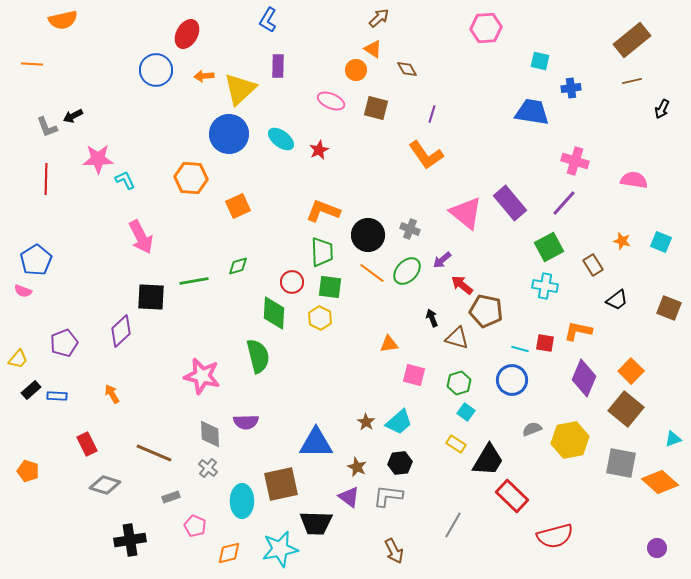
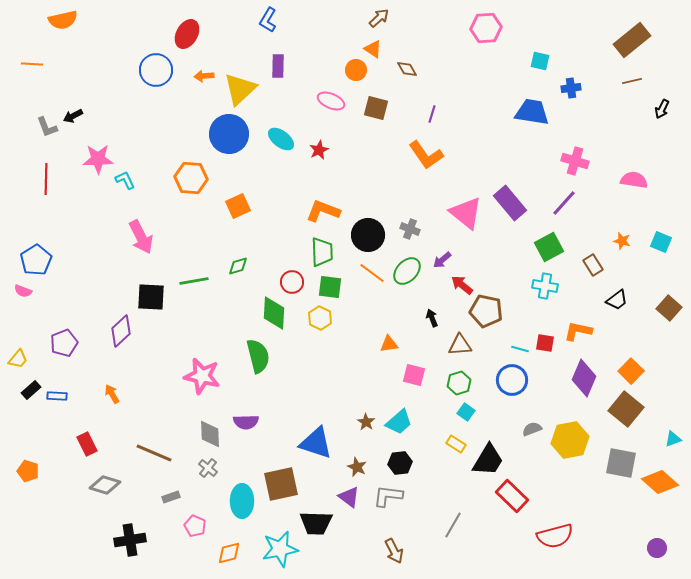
brown square at (669, 308): rotated 20 degrees clockwise
brown triangle at (457, 338): moved 3 px right, 7 px down; rotated 20 degrees counterclockwise
blue triangle at (316, 443): rotated 18 degrees clockwise
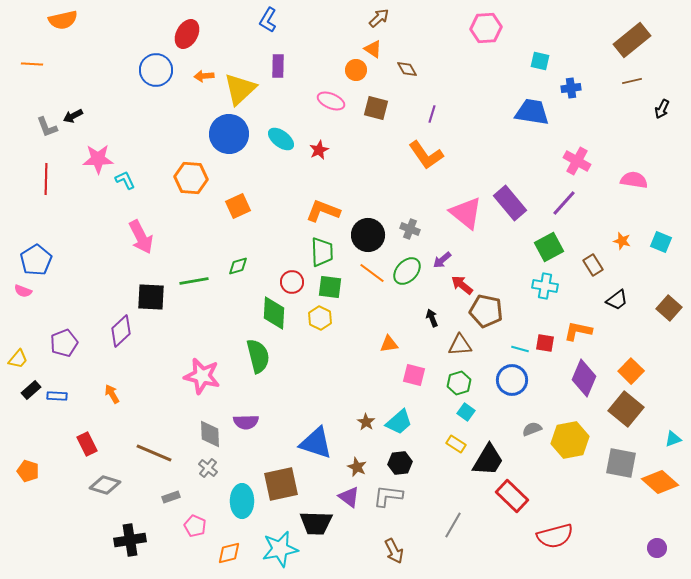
pink cross at (575, 161): moved 2 px right; rotated 12 degrees clockwise
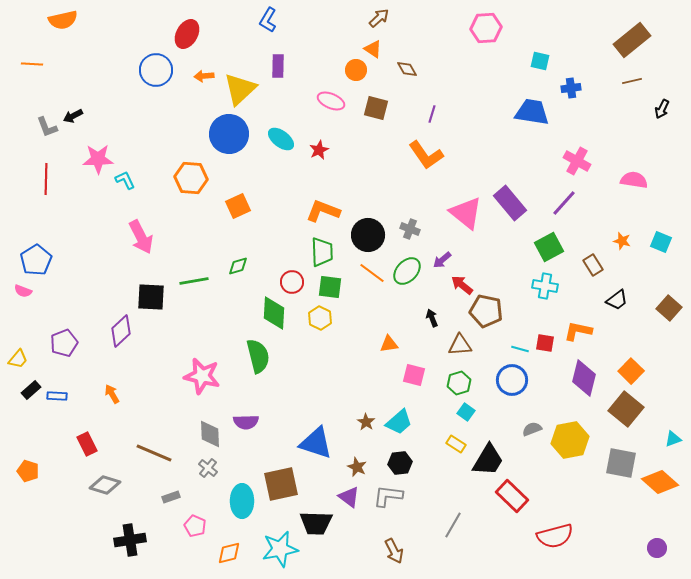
purple diamond at (584, 378): rotated 9 degrees counterclockwise
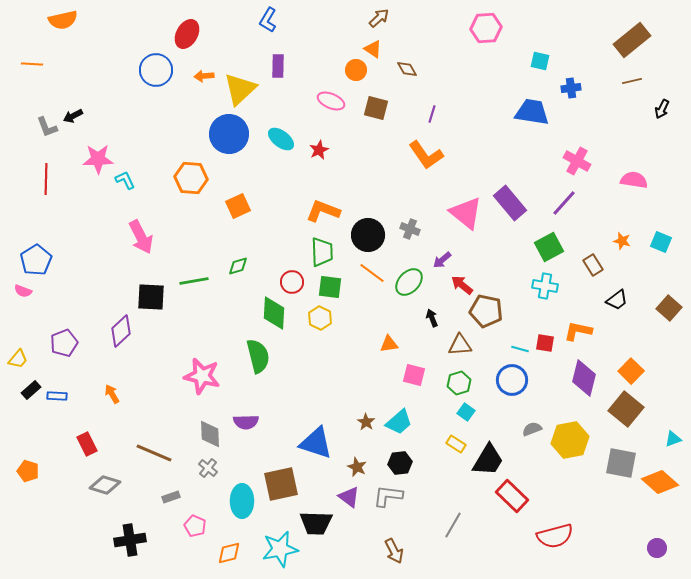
green ellipse at (407, 271): moved 2 px right, 11 px down
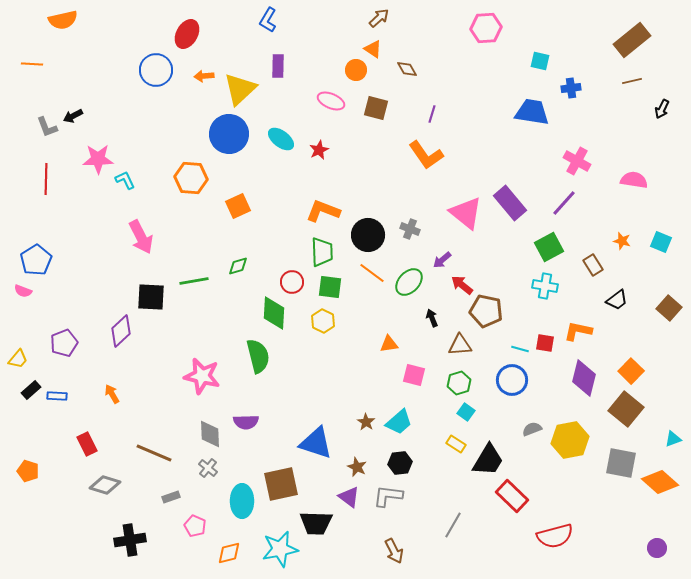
yellow hexagon at (320, 318): moved 3 px right, 3 px down
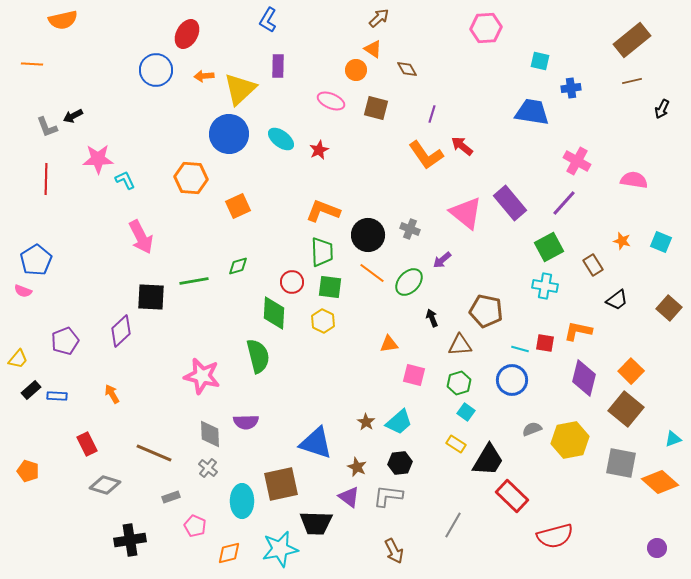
red arrow at (462, 285): moved 139 px up
purple pentagon at (64, 343): moved 1 px right, 2 px up
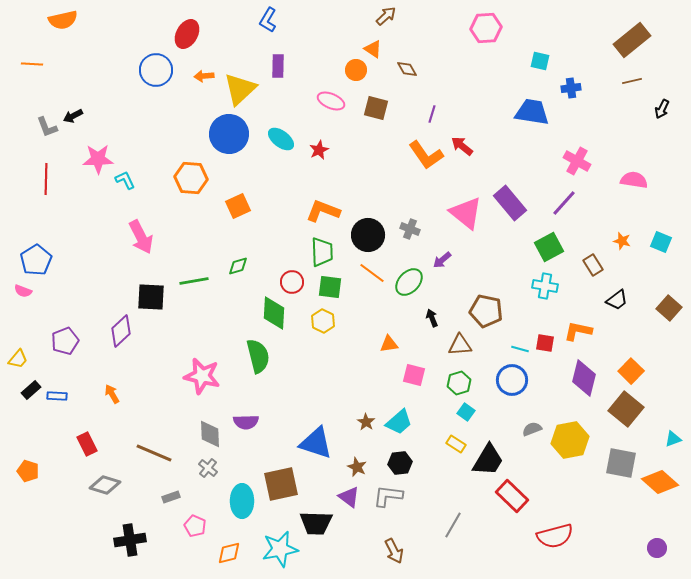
brown arrow at (379, 18): moved 7 px right, 2 px up
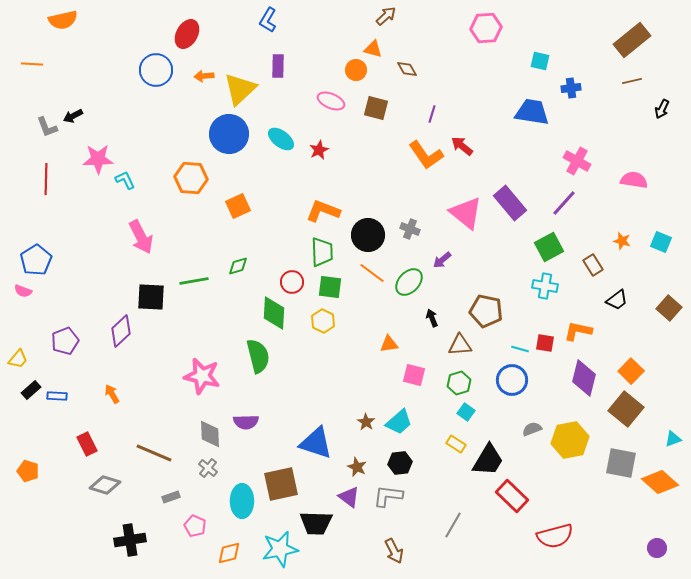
orange triangle at (373, 49): rotated 18 degrees counterclockwise
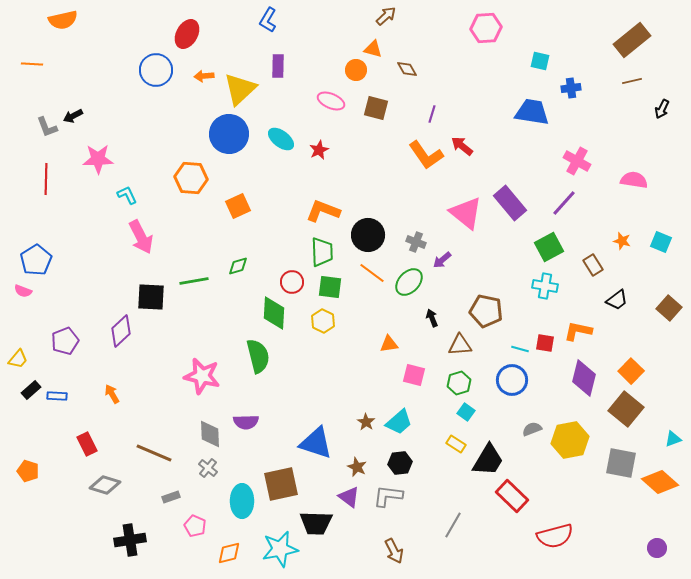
cyan L-shape at (125, 180): moved 2 px right, 15 px down
gray cross at (410, 229): moved 6 px right, 13 px down
